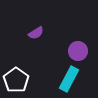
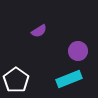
purple semicircle: moved 3 px right, 2 px up
cyan rectangle: rotated 40 degrees clockwise
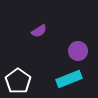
white pentagon: moved 2 px right, 1 px down
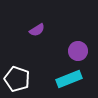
purple semicircle: moved 2 px left, 1 px up
white pentagon: moved 1 px left, 2 px up; rotated 15 degrees counterclockwise
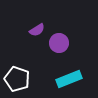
purple circle: moved 19 px left, 8 px up
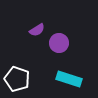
cyan rectangle: rotated 40 degrees clockwise
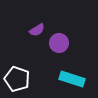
cyan rectangle: moved 3 px right
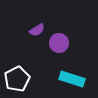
white pentagon: rotated 25 degrees clockwise
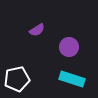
purple circle: moved 10 px right, 4 px down
white pentagon: rotated 15 degrees clockwise
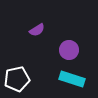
purple circle: moved 3 px down
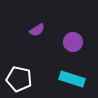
purple circle: moved 4 px right, 8 px up
white pentagon: moved 2 px right; rotated 25 degrees clockwise
